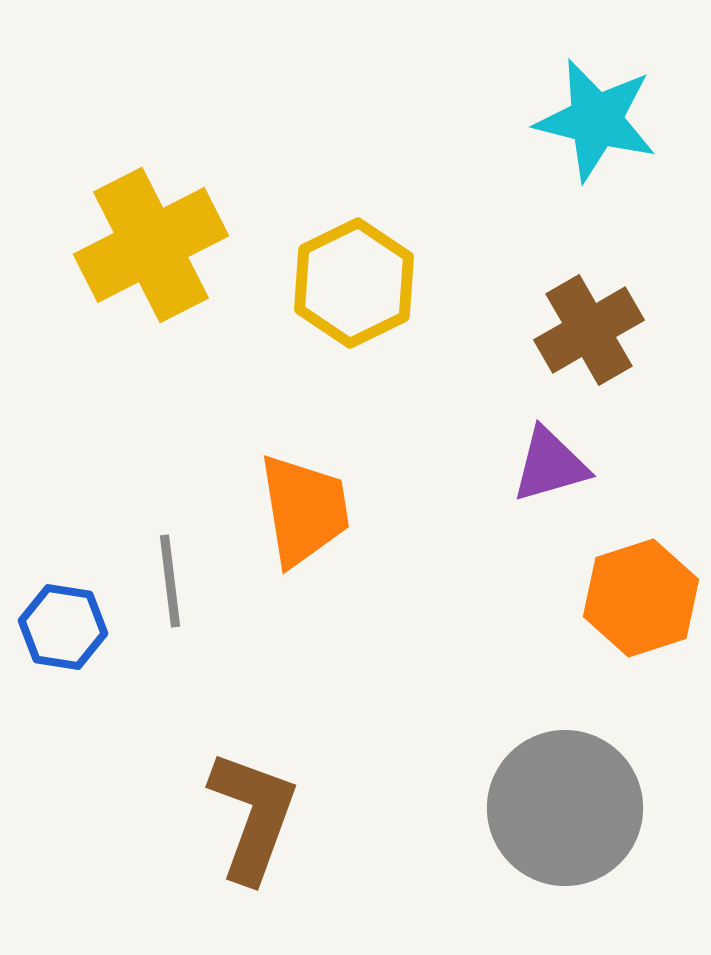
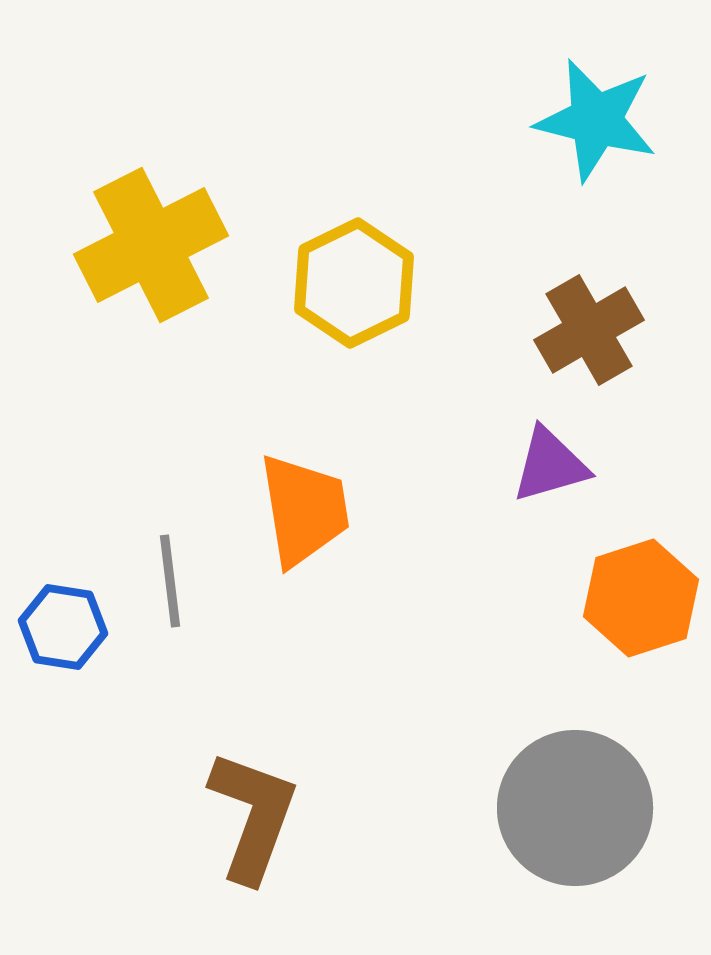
gray circle: moved 10 px right
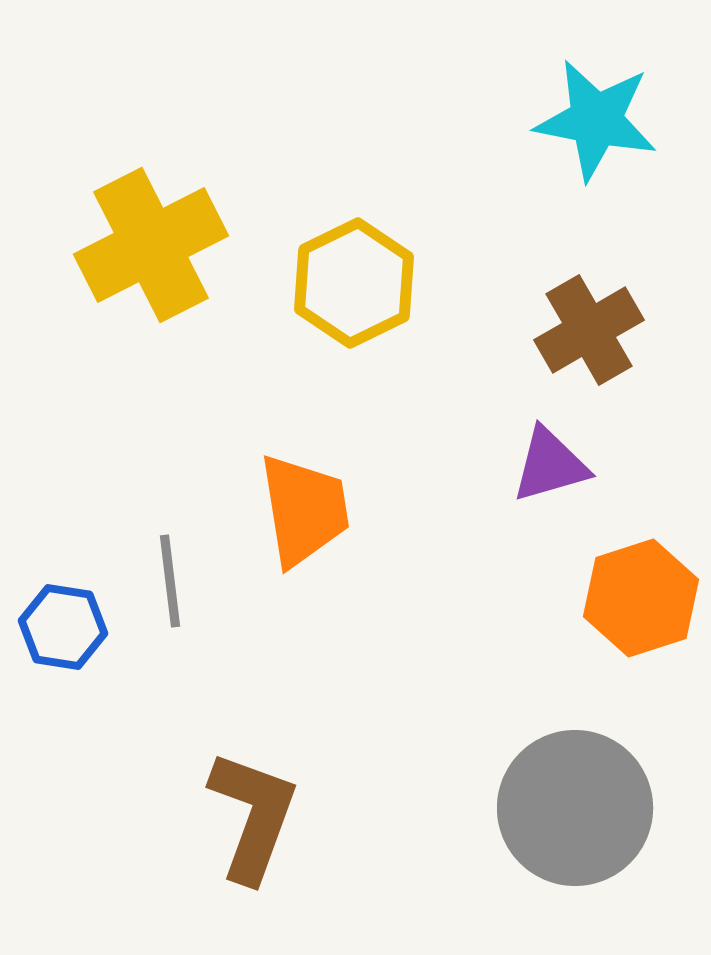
cyan star: rotated 3 degrees counterclockwise
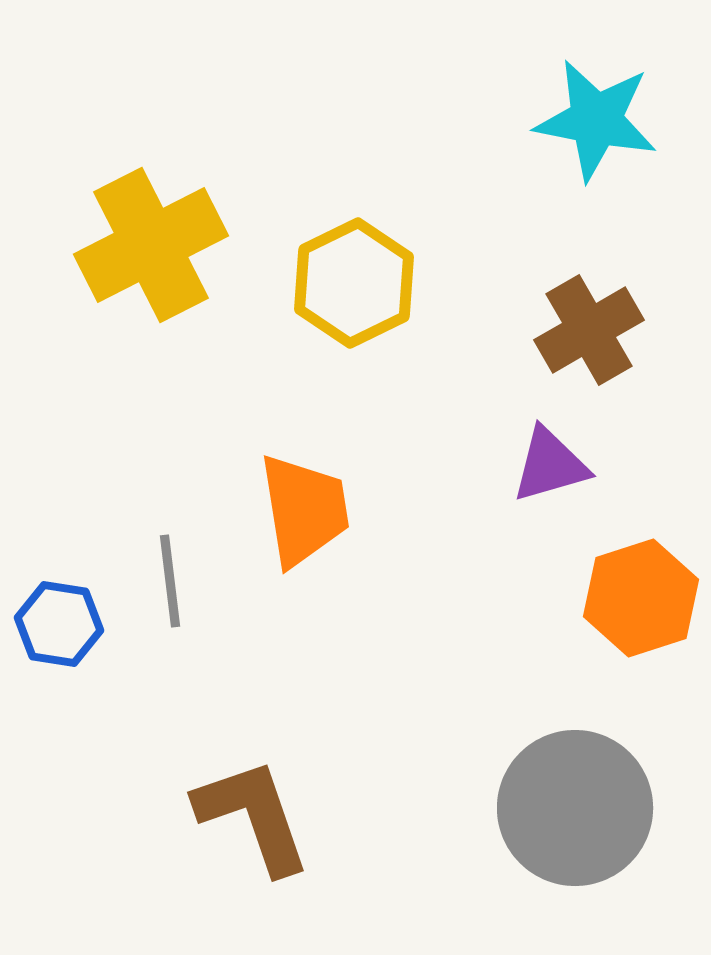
blue hexagon: moved 4 px left, 3 px up
brown L-shape: rotated 39 degrees counterclockwise
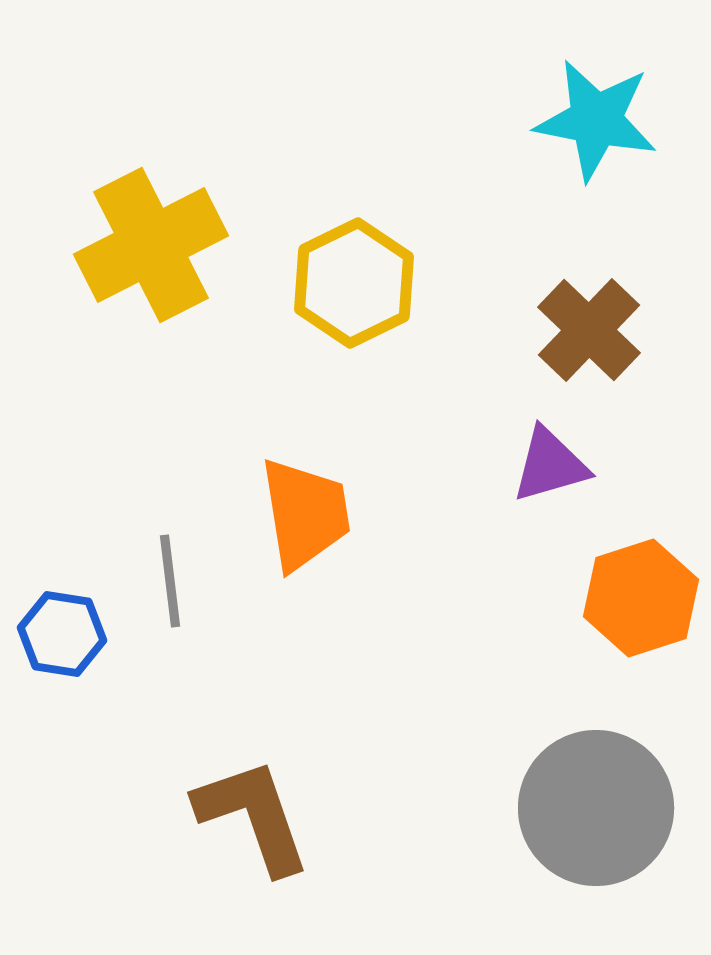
brown cross: rotated 16 degrees counterclockwise
orange trapezoid: moved 1 px right, 4 px down
blue hexagon: moved 3 px right, 10 px down
gray circle: moved 21 px right
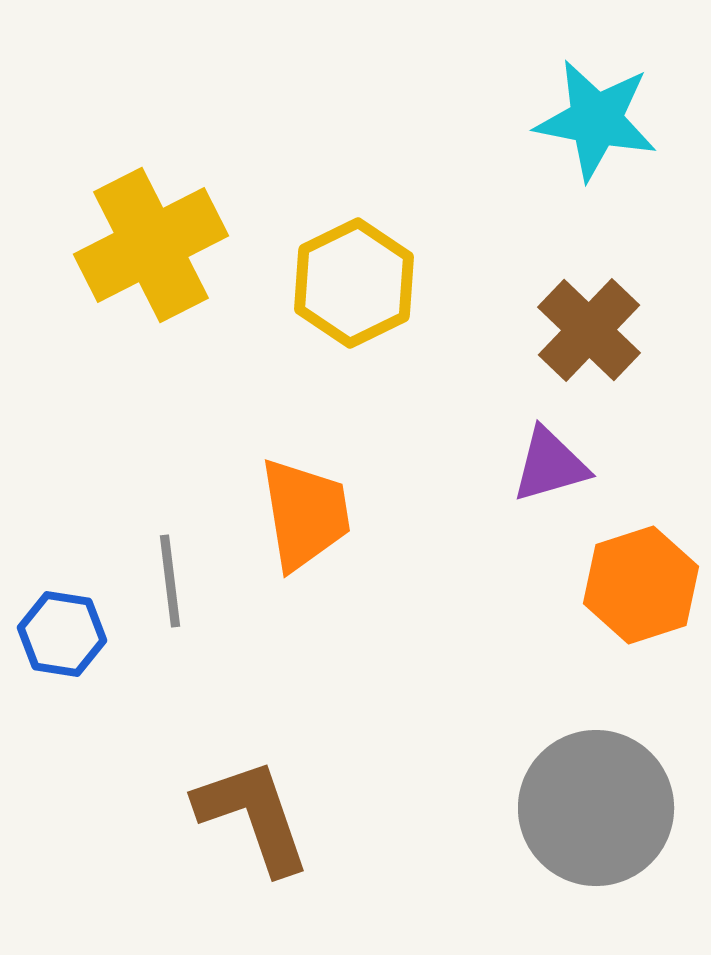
orange hexagon: moved 13 px up
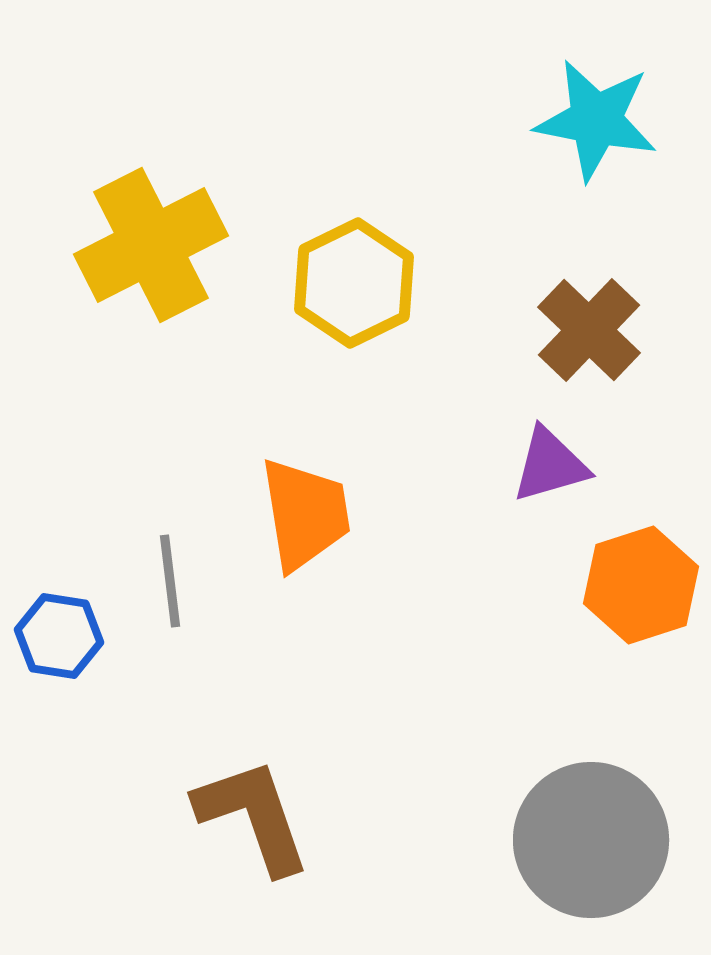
blue hexagon: moved 3 px left, 2 px down
gray circle: moved 5 px left, 32 px down
